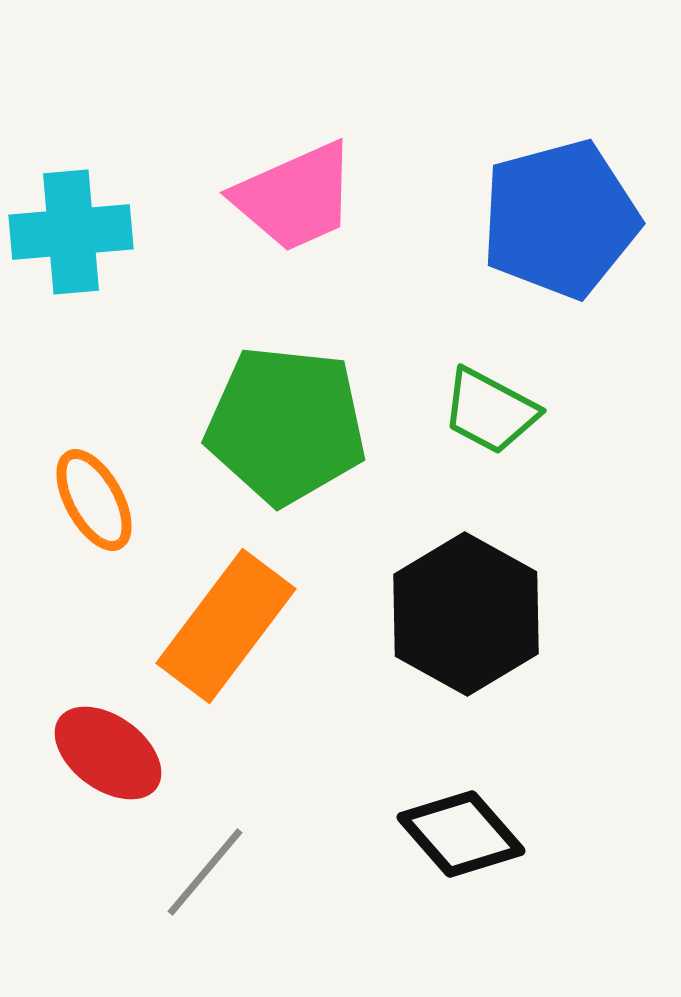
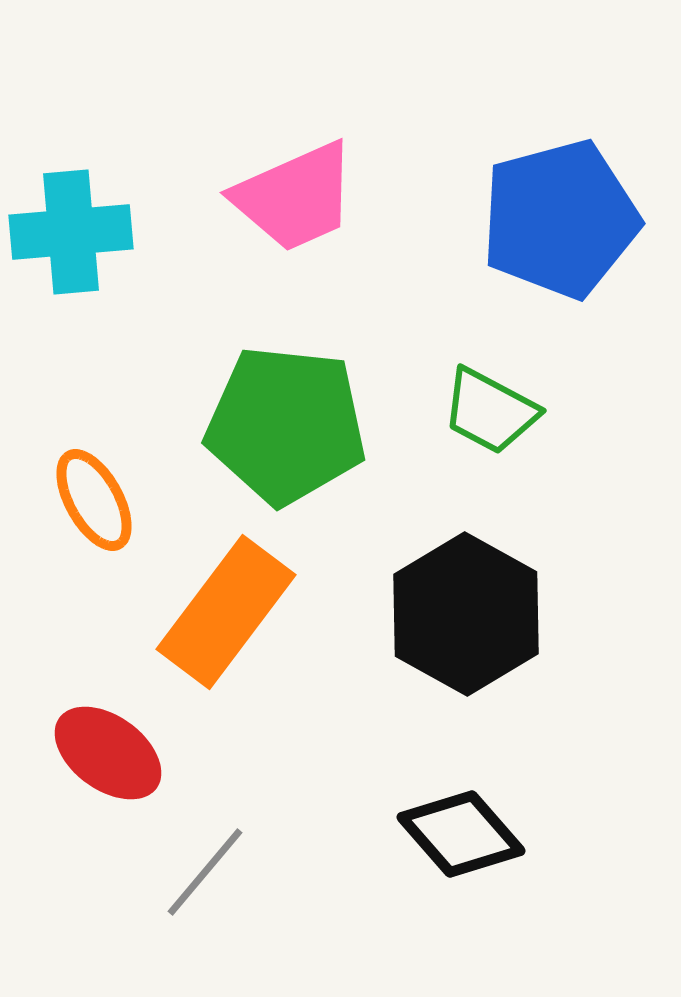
orange rectangle: moved 14 px up
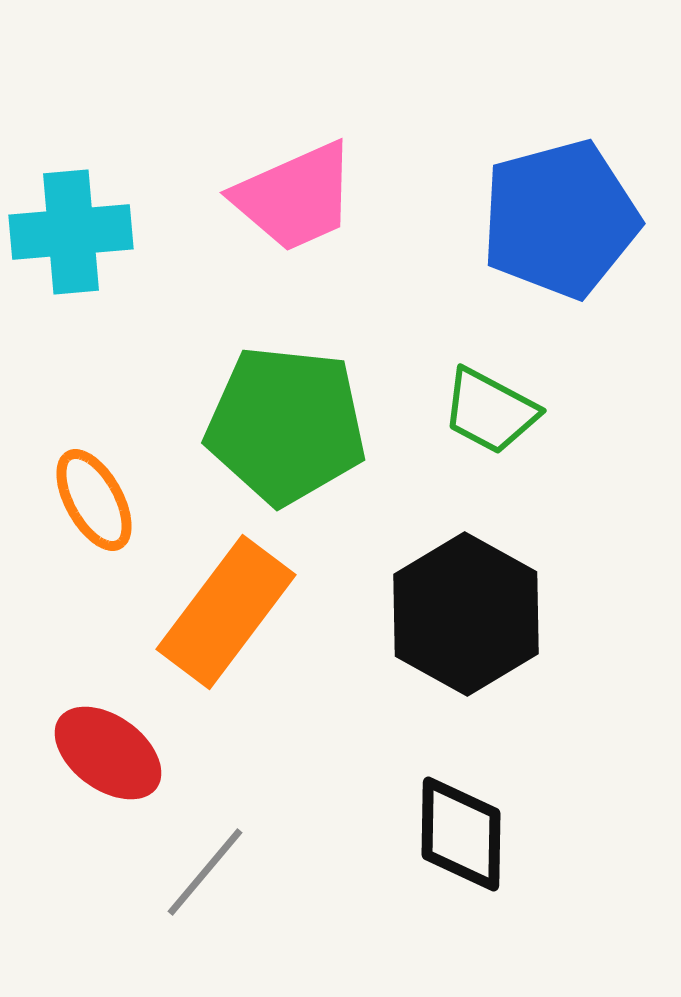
black diamond: rotated 42 degrees clockwise
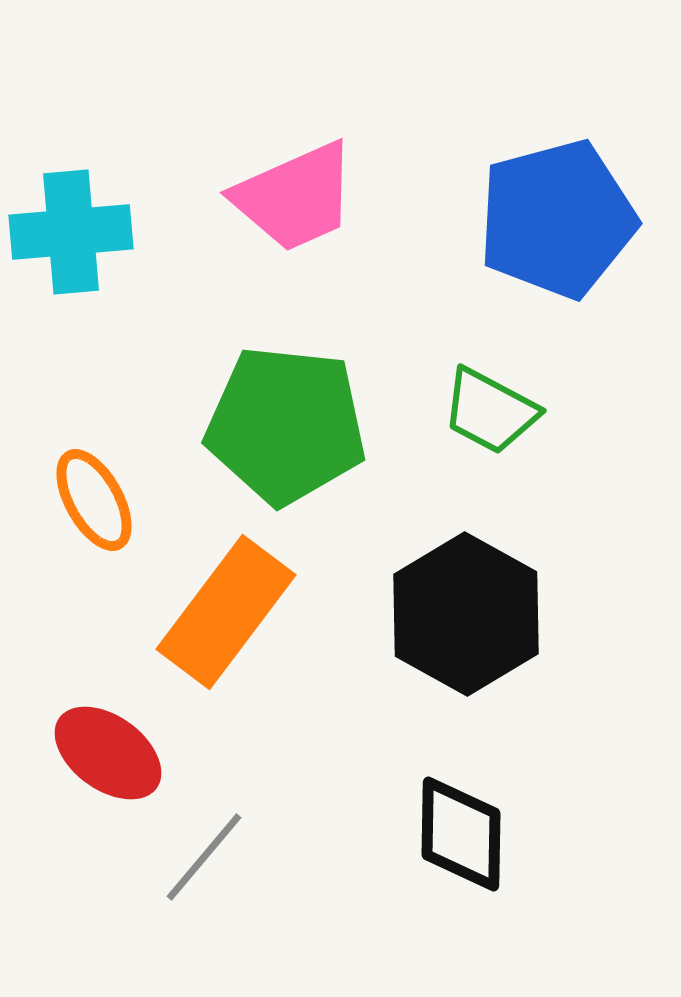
blue pentagon: moved 3 px left
gray line: moved 1 px left, 15 px up
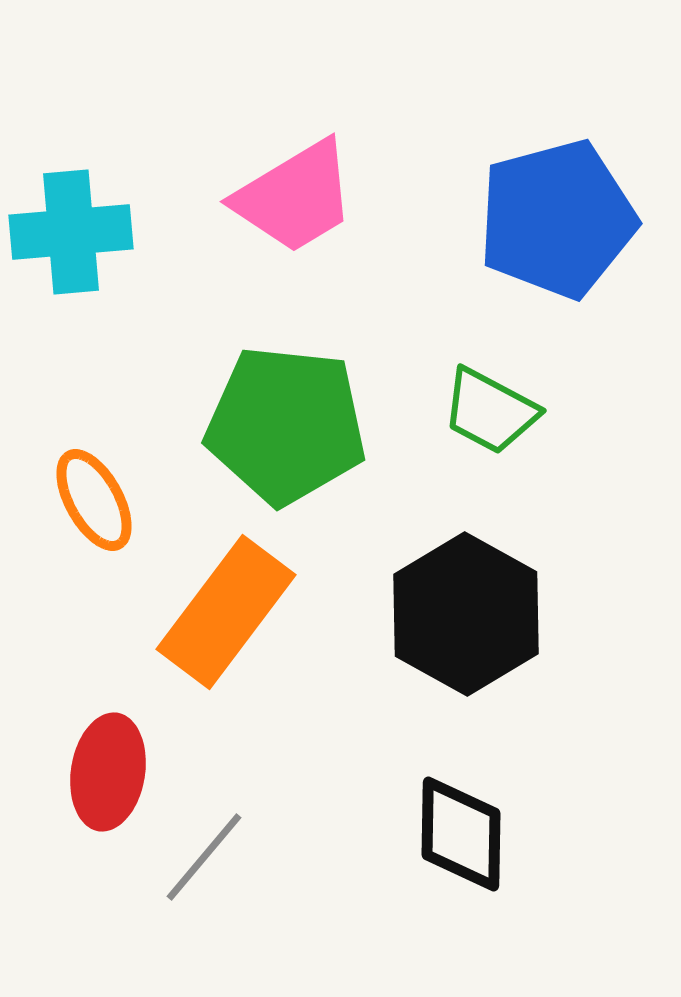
pink trapezoid: rotated 7 degrees counterclockwise
red ellipse: moved 19 px down; rotated 63 degrees clockwise
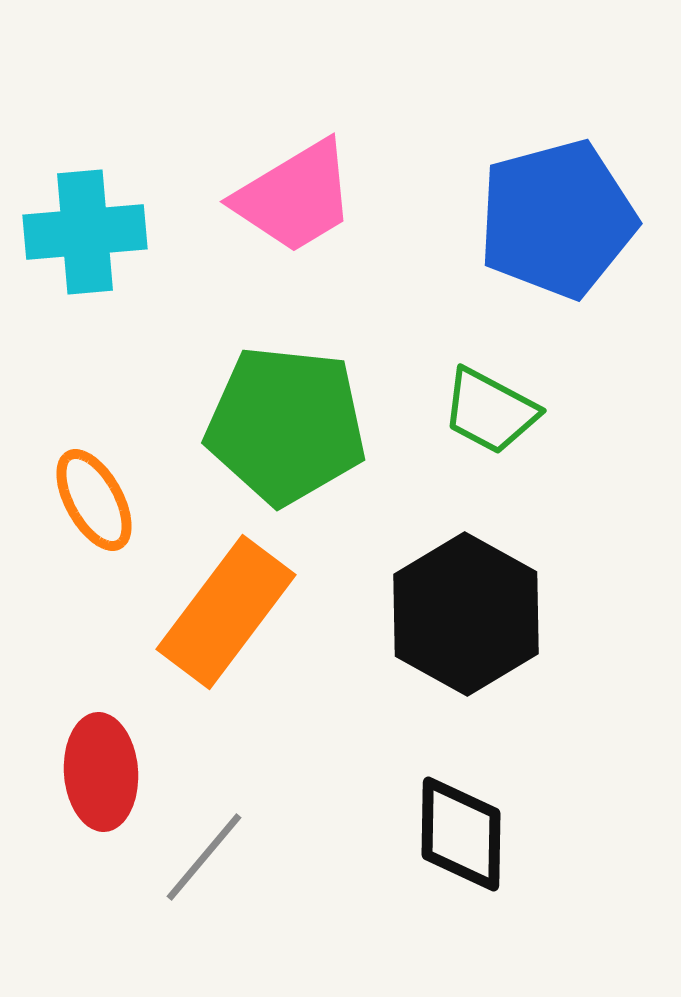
cyan cross: moved 14 px right
red ellipse: moved 7 px left; rotated 13 degrees counterclockwise
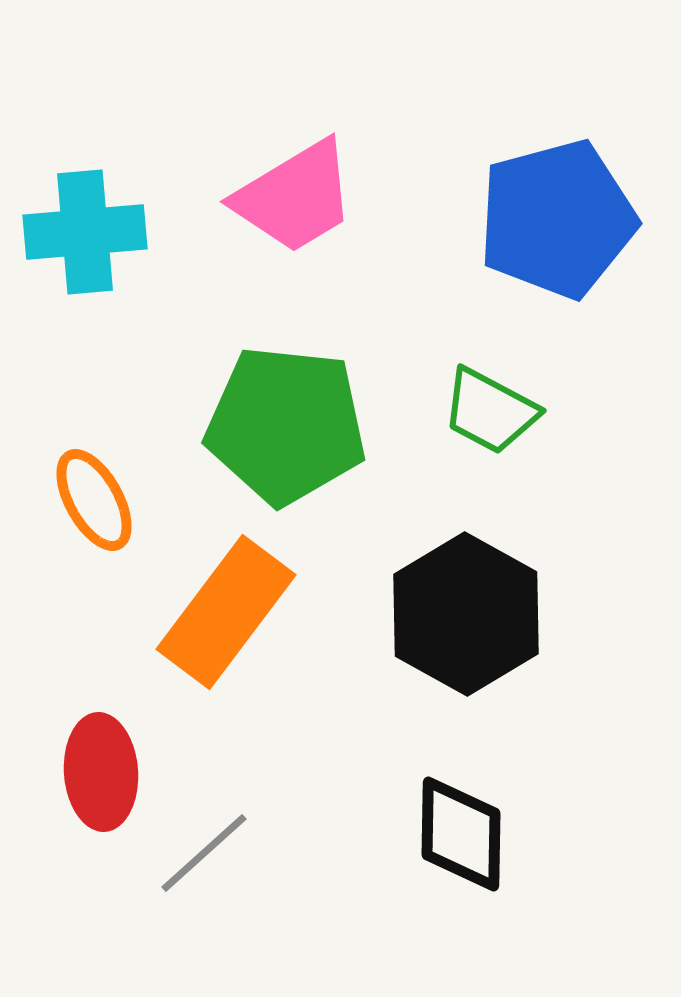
gray line: moved 4 px up; rotated 8 degrees clockwise
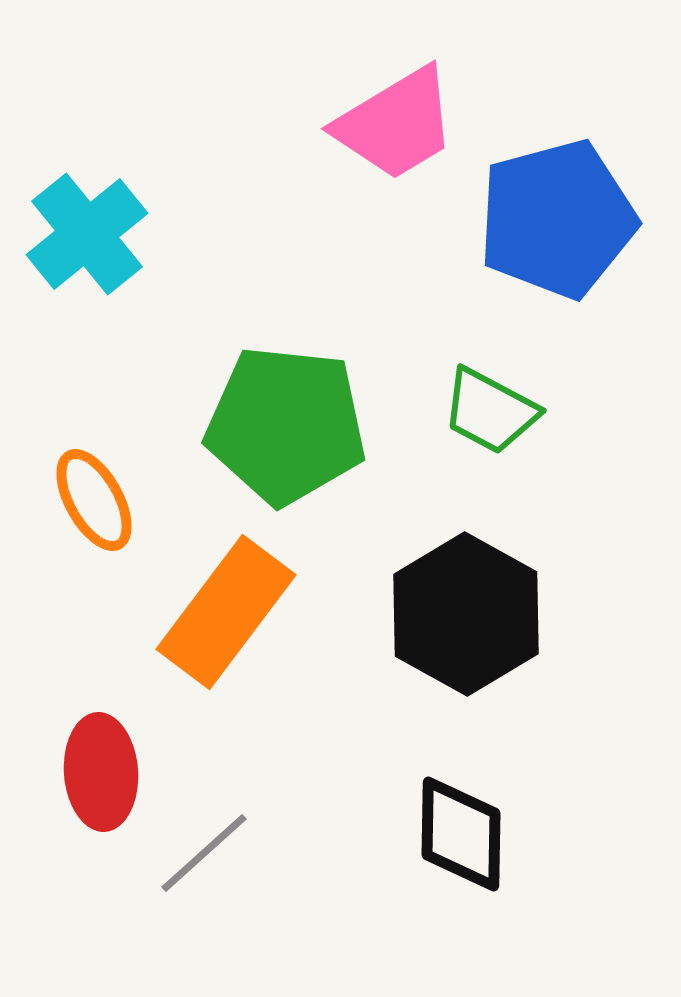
pink trapezoid: moved 101 px right, 73 px up
cyan cross: moved 2 px right, 2 px down; rotated 34 degrees counterclockwise
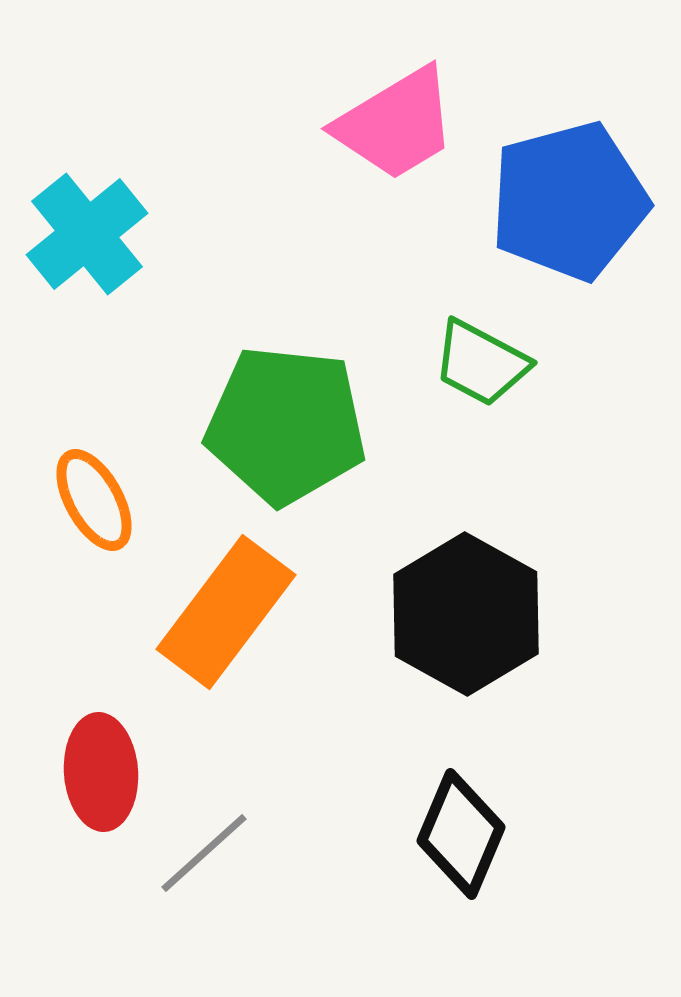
blue pentagon: moved 12 px right, 18 px up
green trapezoid: moved 9 px left, 48 px up
black diamond: rotated 22 degrees clockwise
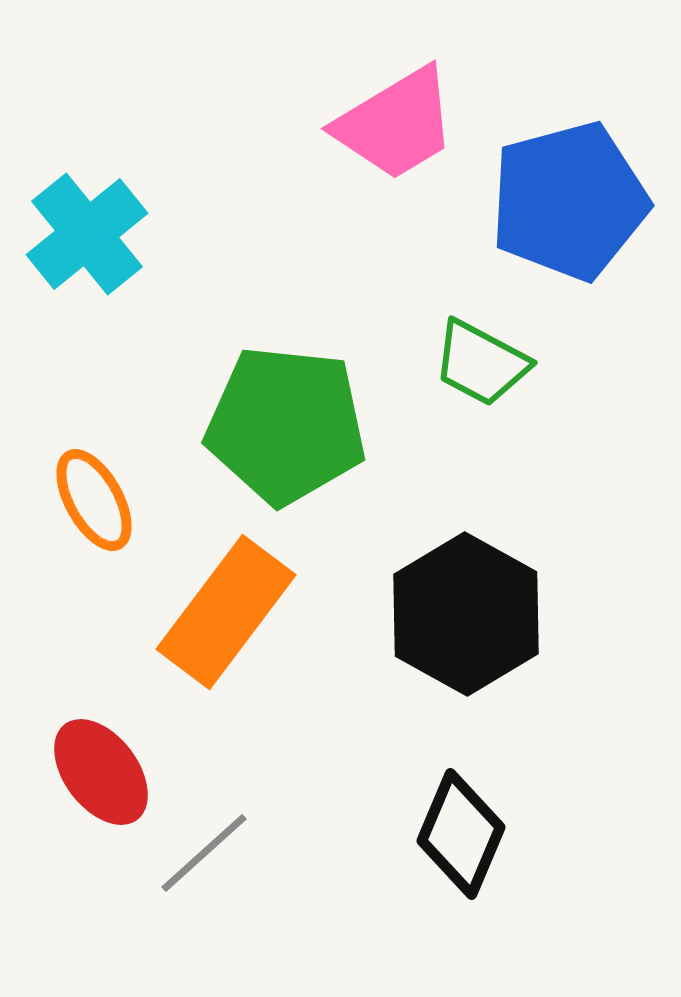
red ellipse: rotated 33 degrees counterclockwise
